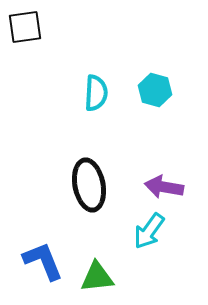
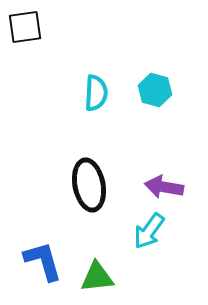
blue L-shape: rotated 6 degrees clockwise
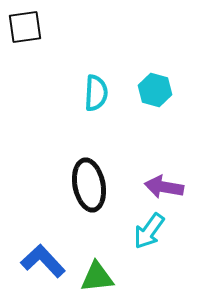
blue L-shape: rotated 27 degrees counterclockwise
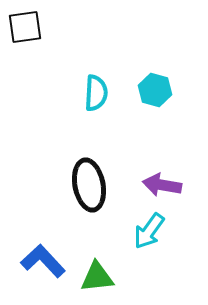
purple arrow: moved 2 px left, 2 px up
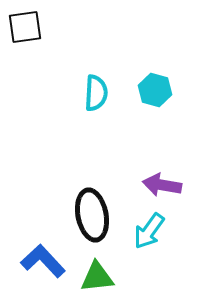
black ellipse: moved 3 px right, 30 px down
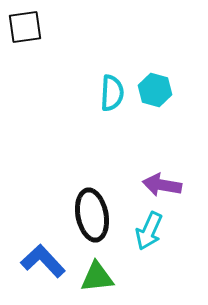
cyan semicircle: moved 16 px right
cyan arrow: rotated 12 degrees counterclockwise
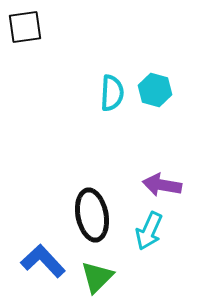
green triangle: rotated 39 degrees counterclockwise
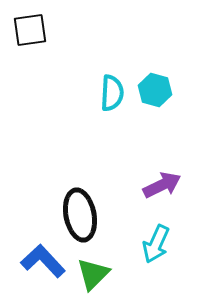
black square: moved 5 px right, 3 px down
purple arrow: rotated 144 degrees clockwise
black ellipse: moved 12 px left
cyan arrow: moved 7 px right, 13 px down
green triangle: moved 4 px left, 3 px up
